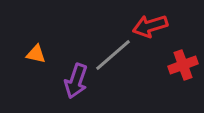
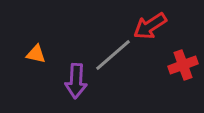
red arrow: rotated 16 degrees counterclockwise
purple arrow: rotated 16 degrees counterclockwise
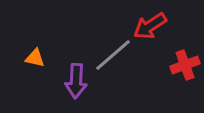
orange triangle: moved 1 px left, 4 px down
red cross: moved 2 px right
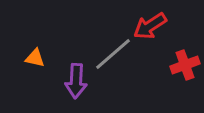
gray line: moved 1 px up
